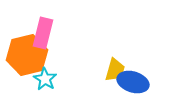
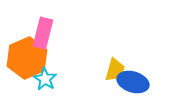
orange hexagon: moved 3 px down; rotated 9 degrees counterclockwise
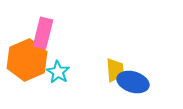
orange hexagon: moved 2 px down
yellow trapezoid: rotated 20 degrees counterclockwise
cyan star: moved 13 px right, 7 px up
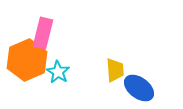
blue ellipse: moved 6 px right, 6 px down; rotated 20 degrees clockwise
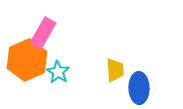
pink rectangle: rotated 16 degrees clockwise
blue ellipse: rotated 52 degrees clockwise
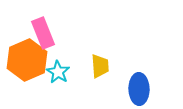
pink rectangle: rotated 52 degrees counterclockwise
yellow trapezoid: moved 15 px left, 4 px up
blue ellipse: moved 1 px down
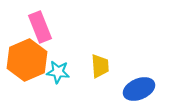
pink rectangle: moved 3 px left, 6 px up
cyan star: rotated 25 degrees counterclockwise
blue ellipse: rotated 68 degrees clockwise
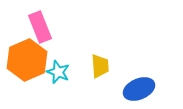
cyan star: rotated 15 degrees clockwise
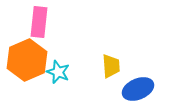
pink rectangle: moved 1 px left, 5 px up; rotated 28 degrees clockwise
yellow trapezoid: moved 11 px right
blue ellipse: moved 1 px left
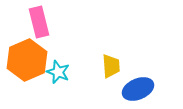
pink rectangle: rotated 20 degrees counterclockwise
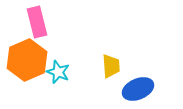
pink rectangle: moved 2 px left
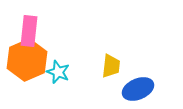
pink rectangle: moved 8 px left, 9 px down; rotated 20 degrees clockwise
yellow trapezoid: rotated 10 degrees clockwise
